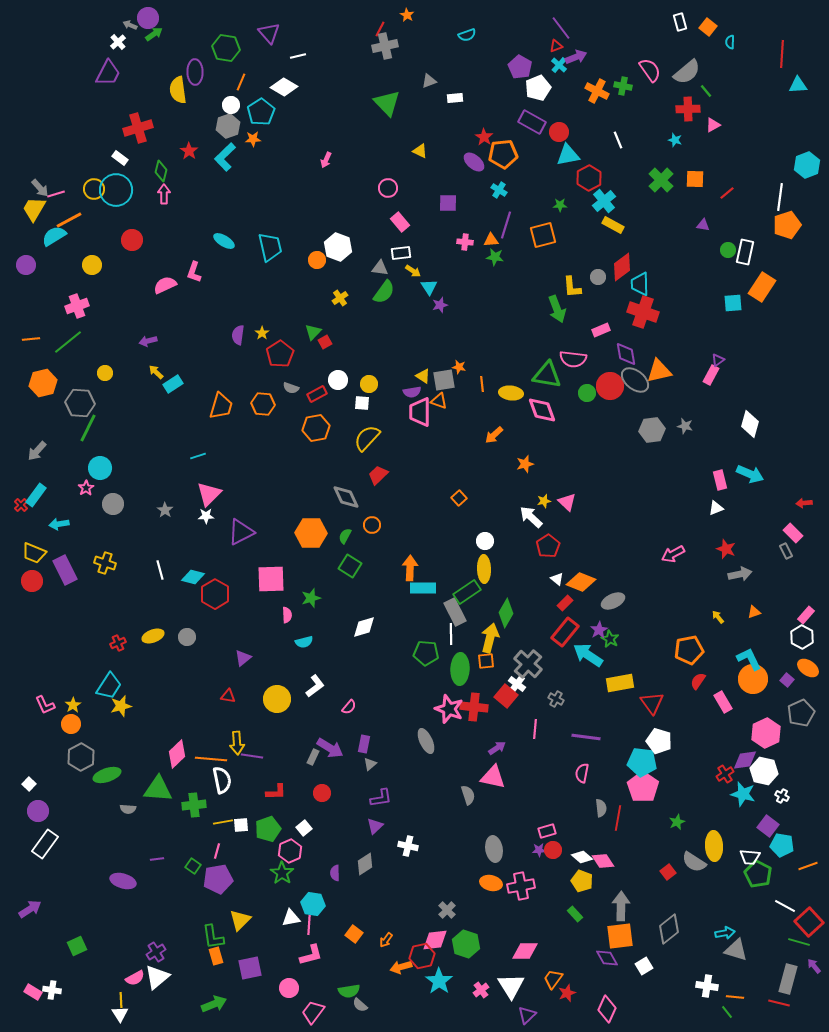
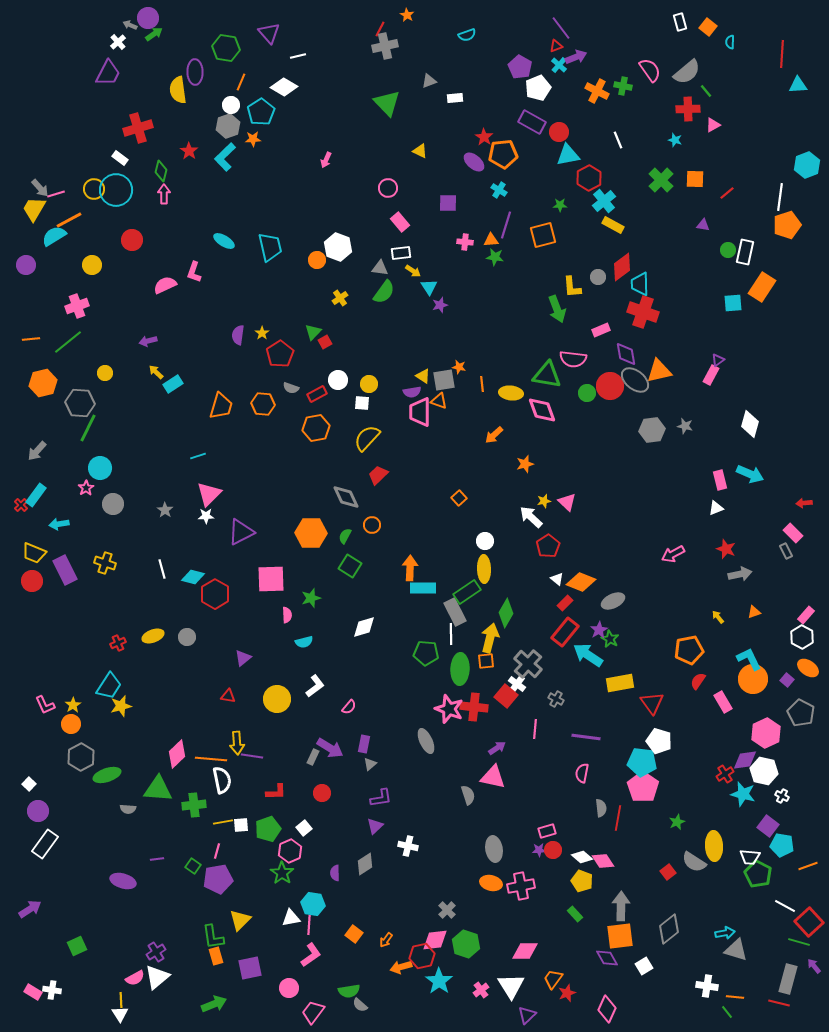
white line at (160, 570): moved 2 px right, 1 px up
gray pentagon at (801, 713): rotated 20 degrees counterclockwise
pink L-shape at (311, 955): rotated 20 degrees counterclockwise
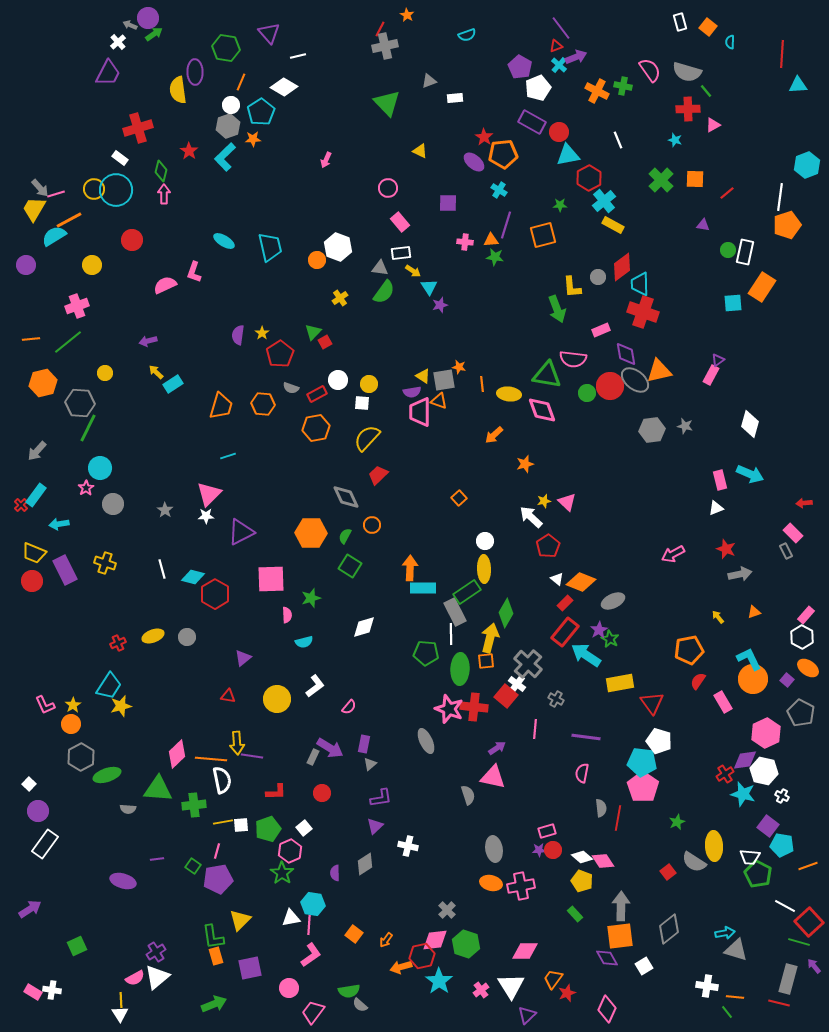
gray semicircle at (687, 72): rotated 56 degrees clockwise
yellow ellipse at (511, 393): moved 2 px left, 1 px down
cyan line at (198, 456): moved 30 px right
cyan arrow at (588, 655): moved 2 px left
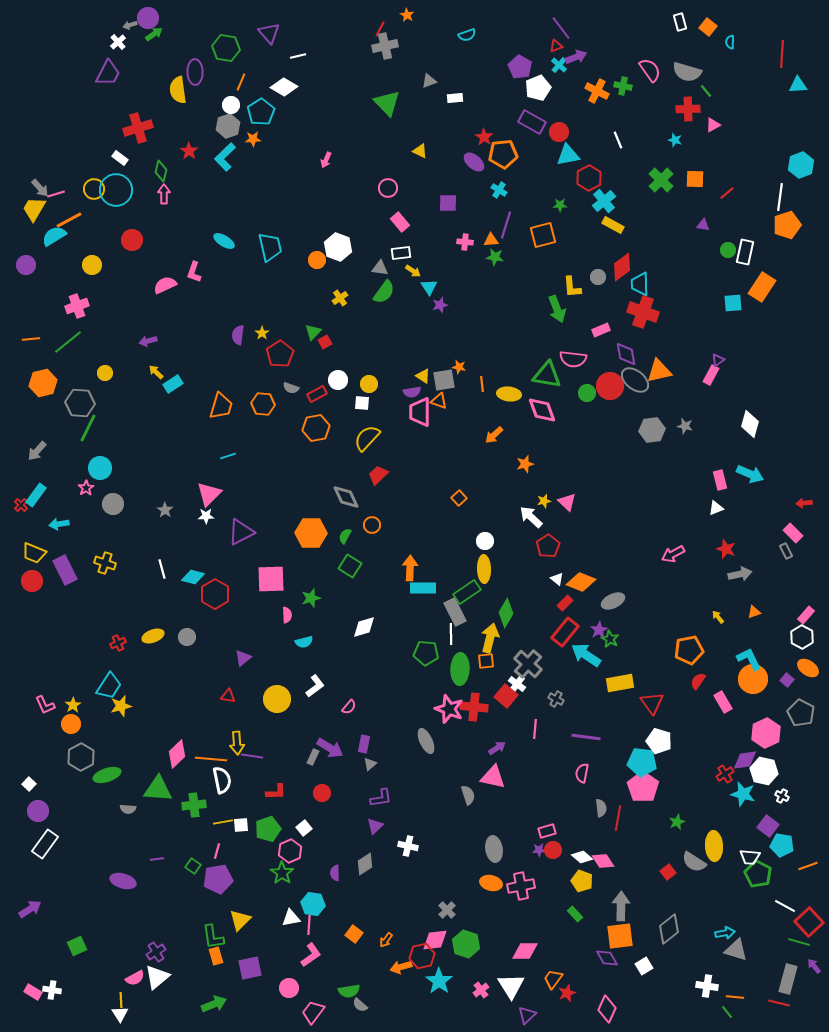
gray arrow at (130, 25): rotated 40 degrees counterclockwise
cyan hexagon at (807, 165): moved 6 px left
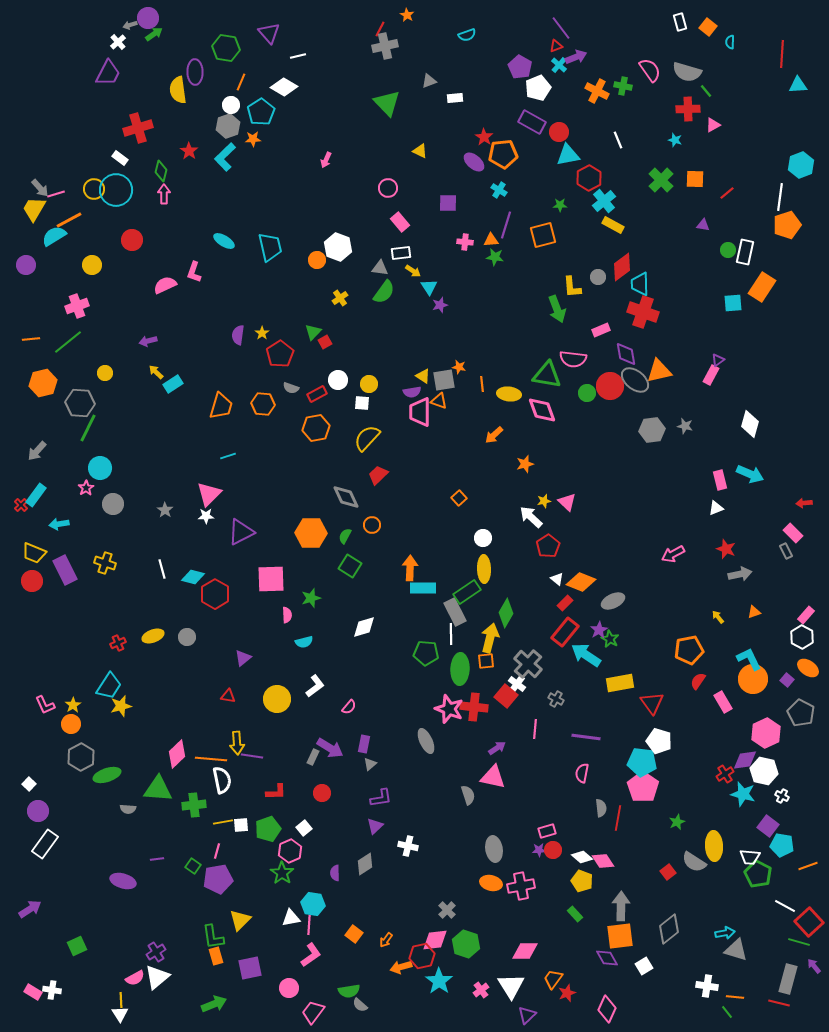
white circle at (485, 541): moved 2 px left, 3 px up
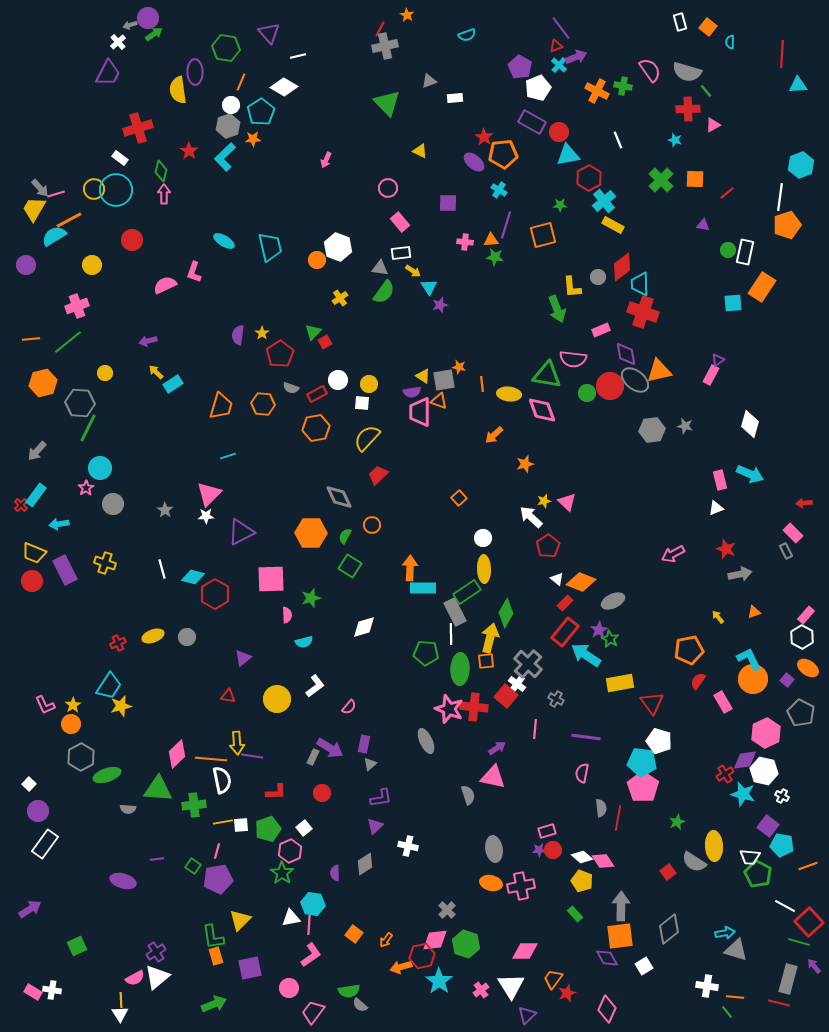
gray diamond at (346, 497): moved 7 px left
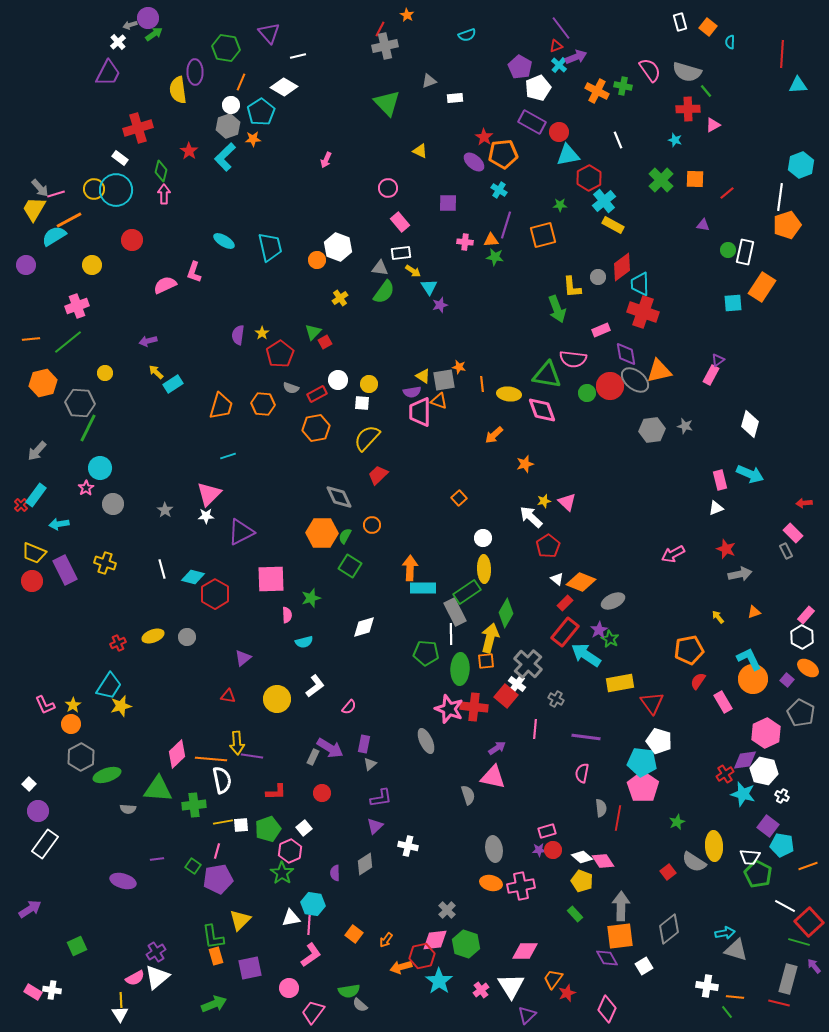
orange hexagon at (311, 533): moved 11 px right
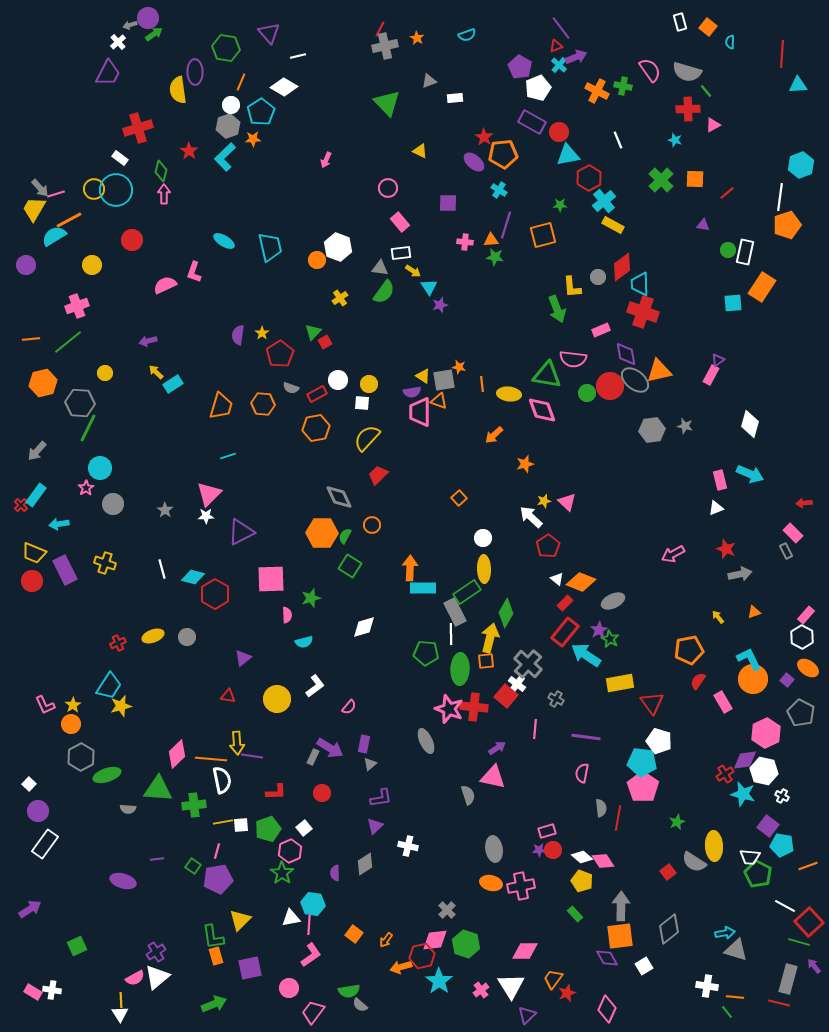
orange star at (407, 15): moved 10 px right, 23 px down
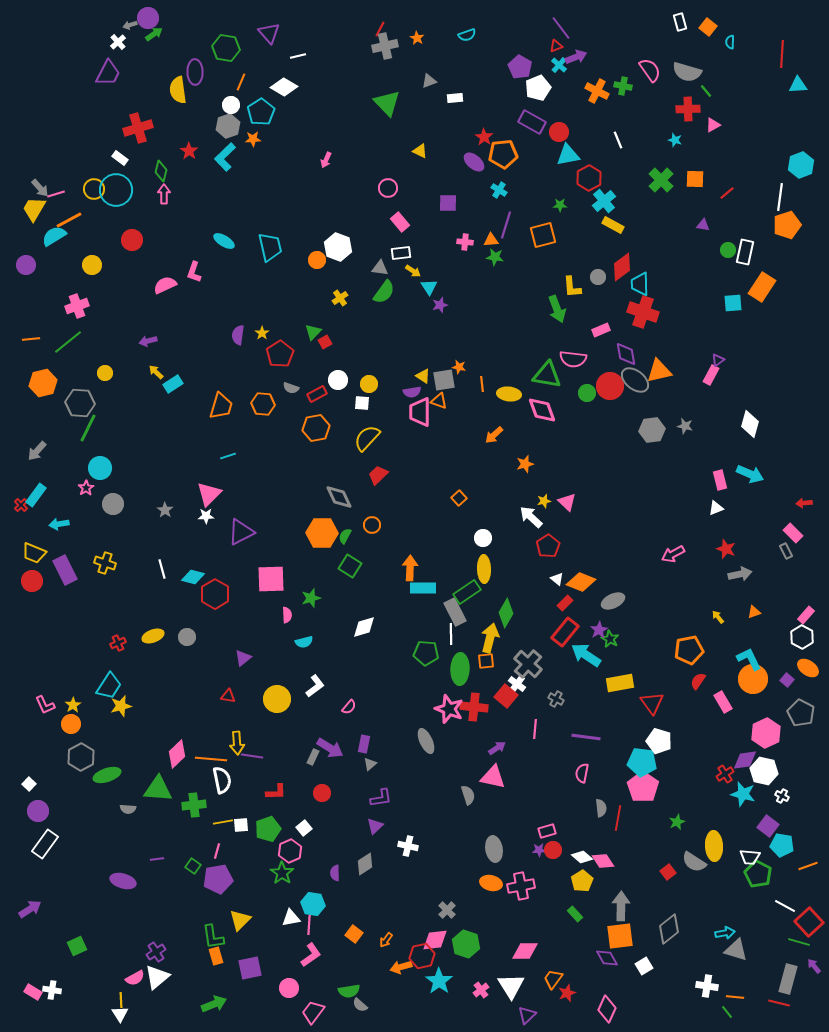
yellow pentagon at (582, 881): rotated 20 degrees clockwise
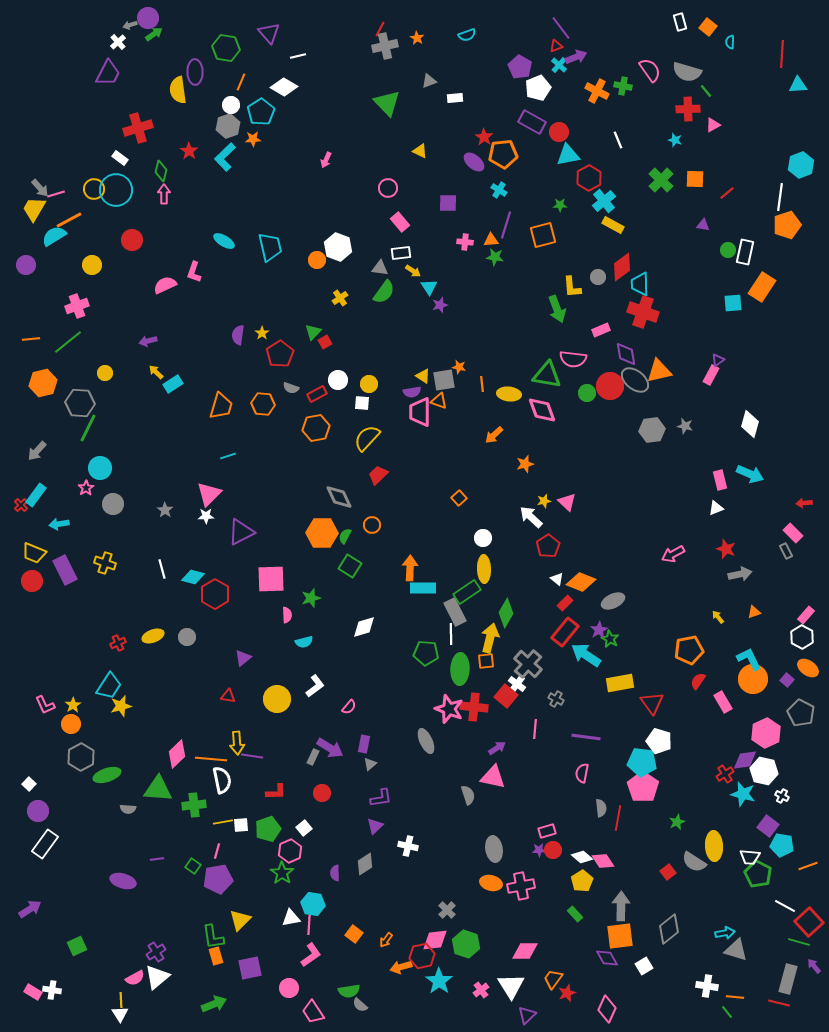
pink trapezoid at (313, 1012): rotated 70 degrees counterclockwise
